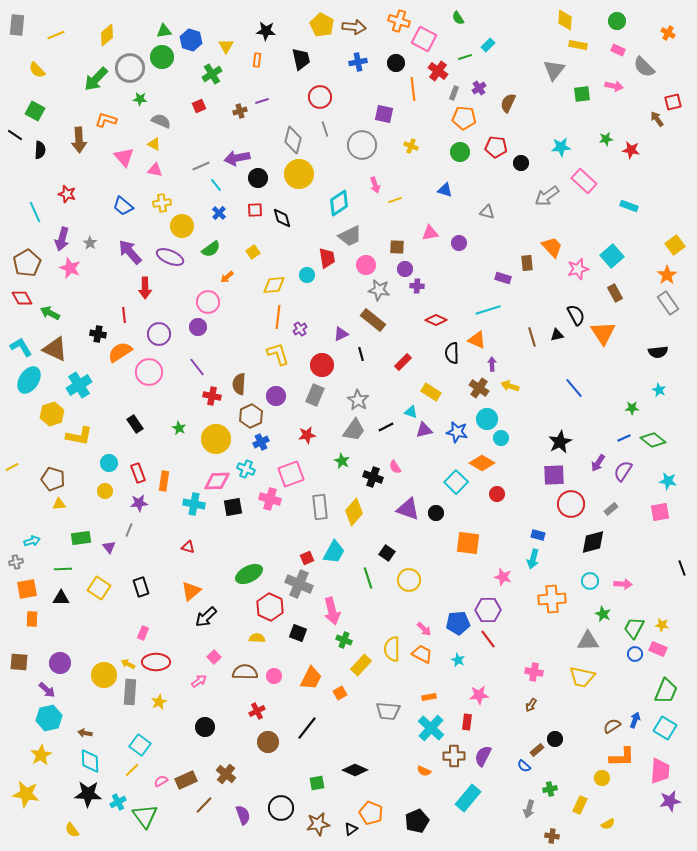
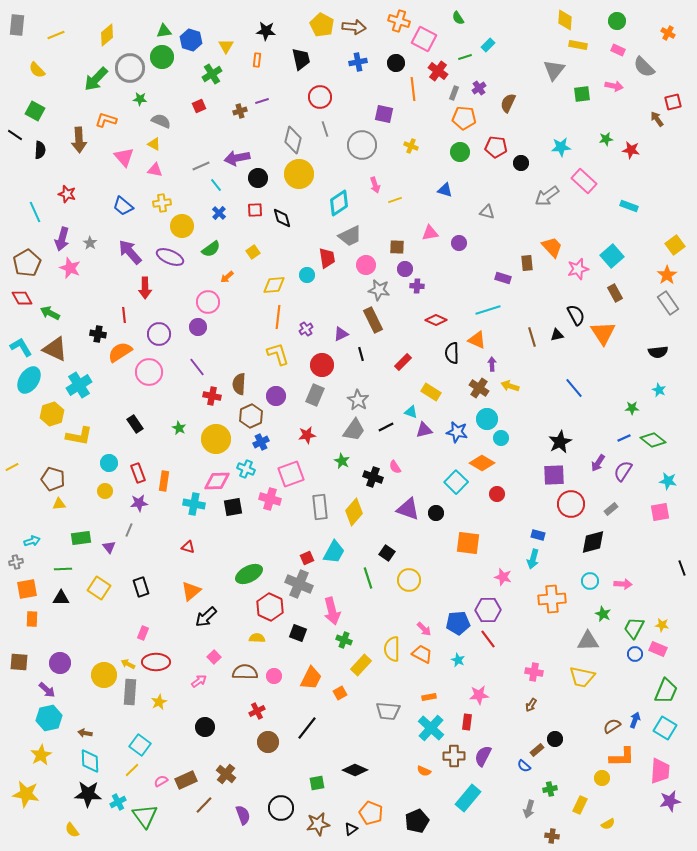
brown rectangle at (373, 320): rotated 25 degrees clockwise
purple cross at (300, 329): moved 6 px right
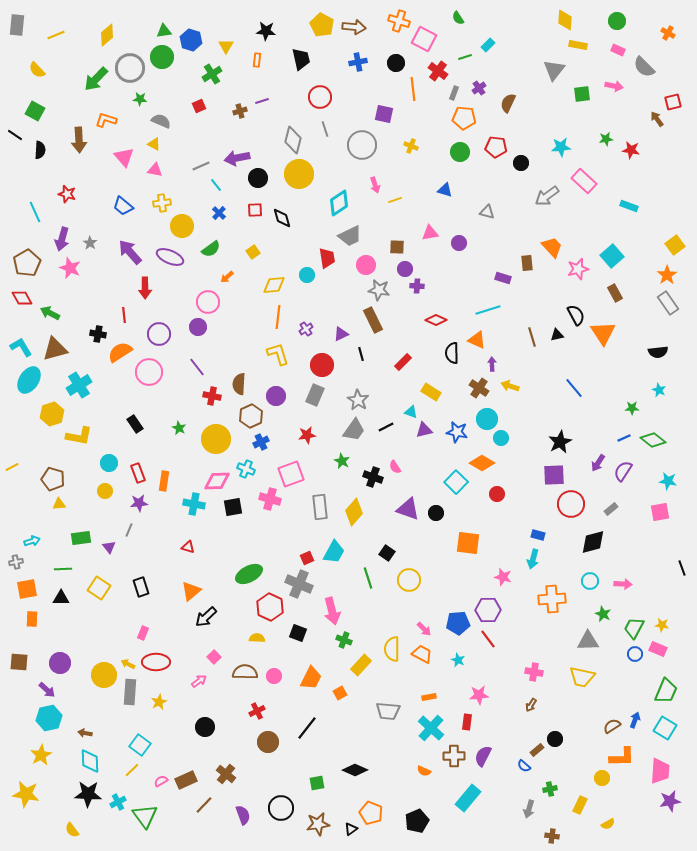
brown triangle at (55, 349): rotated 40 degrees counterclockwise
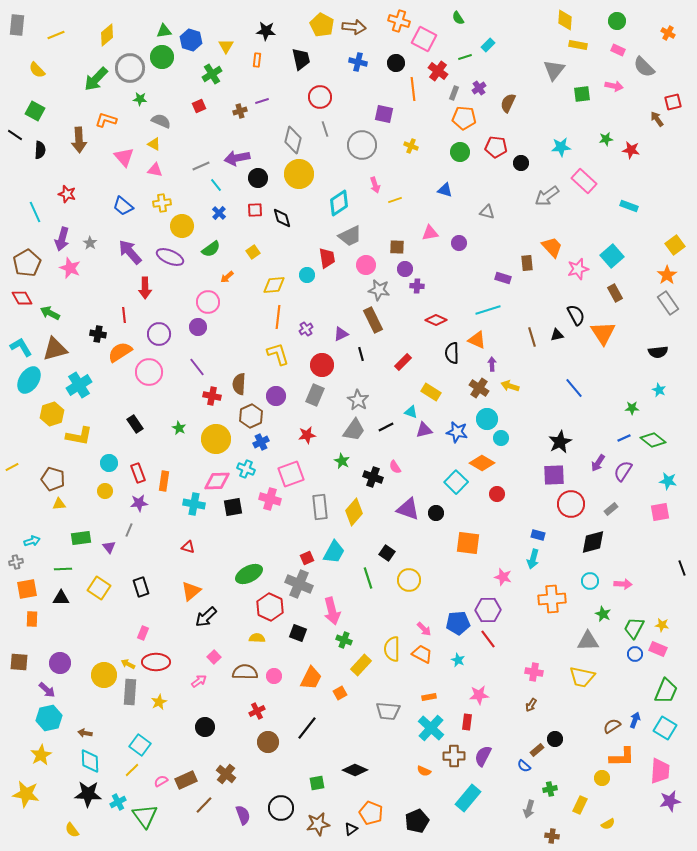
blue cross at (358, 62): rotated 24 degrees clockwise
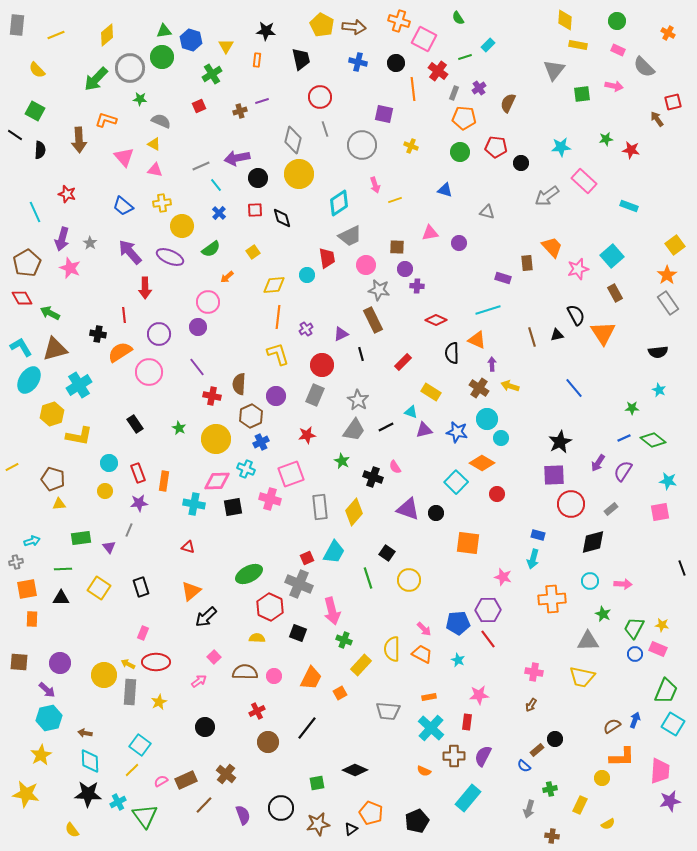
cyan square at (665, 728): moved 8 px right, 4 px up
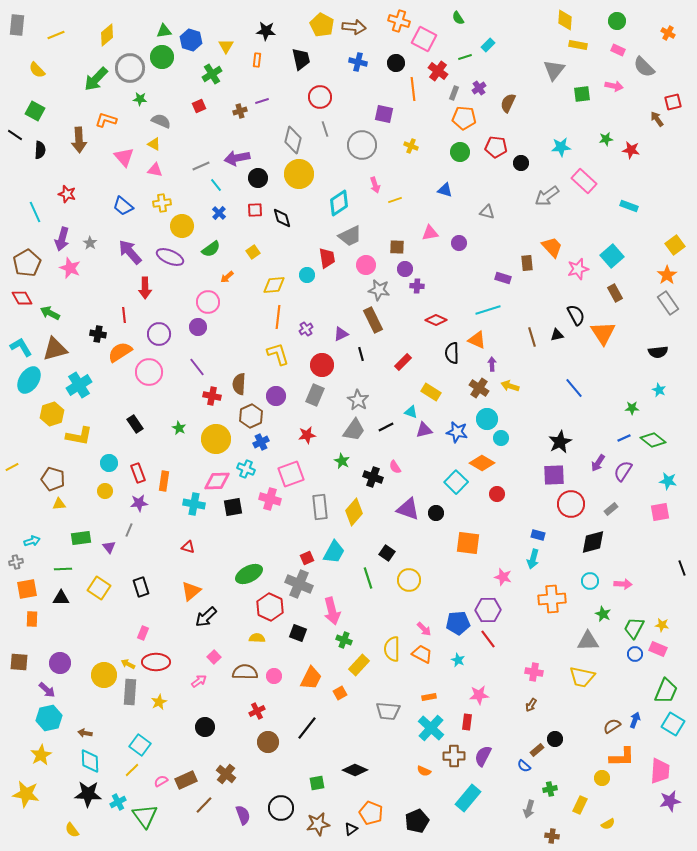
yellow rectangle at (361, 665): moved 2 px left
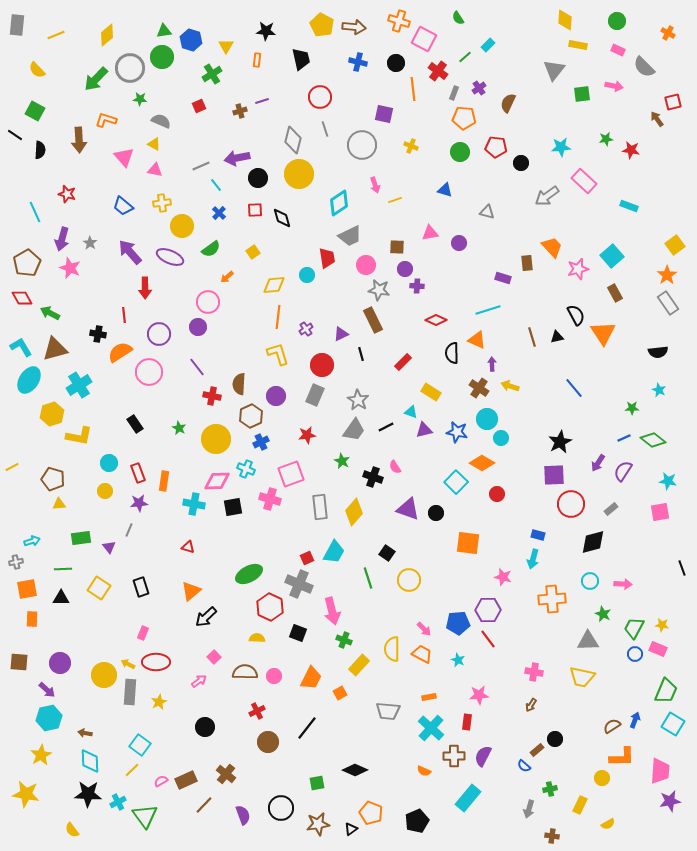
green line at (465, 57): rotated 24 degrees counterclockwise
black triangle at (557, 335): moved 2 px down
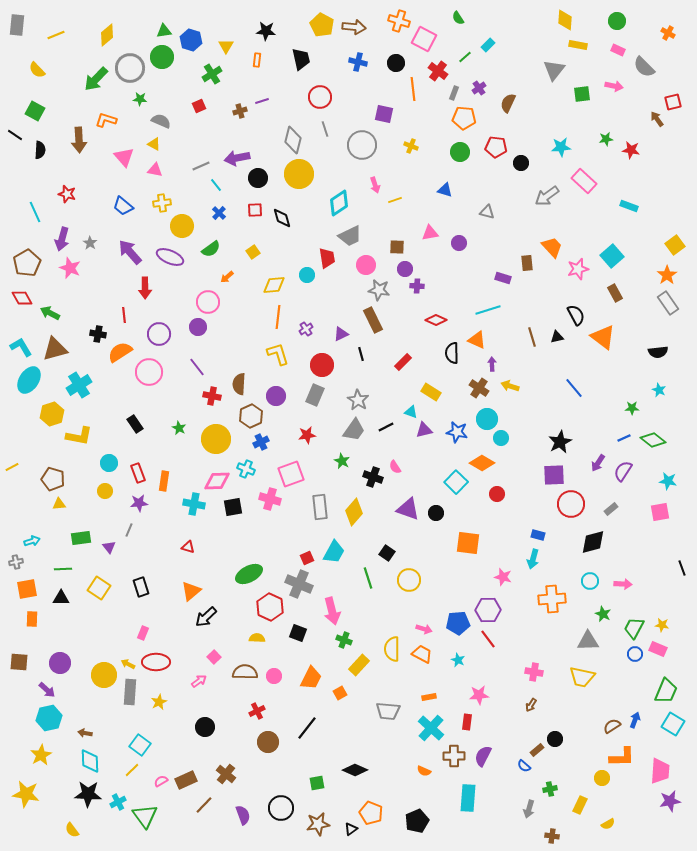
orange triangle at (603, 333): moved 4 px down; rotated 20 degrees counterclockwise
pink arrow at (424, 629): rotated 28 degrees counterclockwise
cyan rectangle at (468, 798): rotated 36 degrees counterclockwise
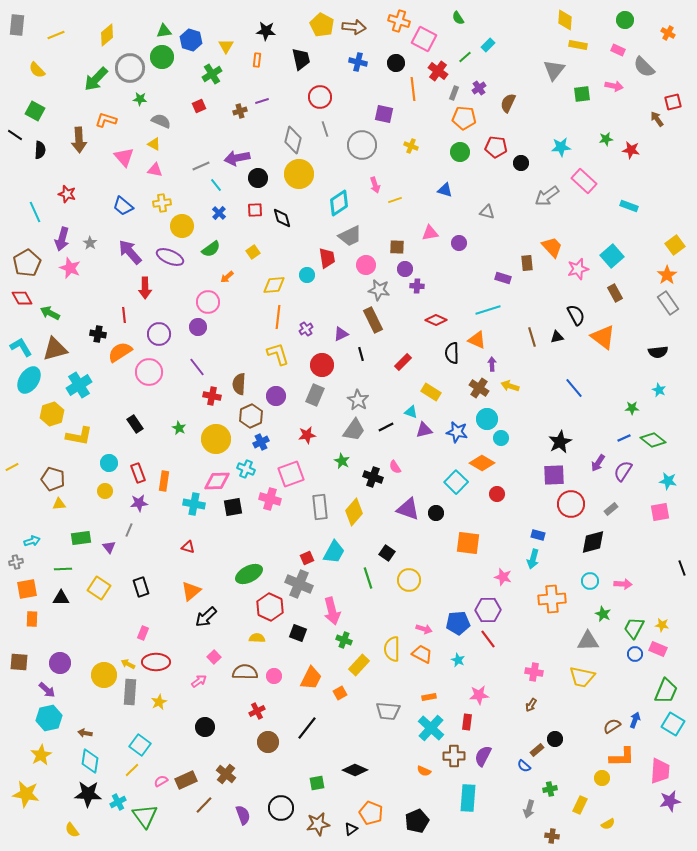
green circle at (617, 21): moved 8 px right, 1 px up
cyan diamond at (90, 761): rotated 10 degrees clockwise
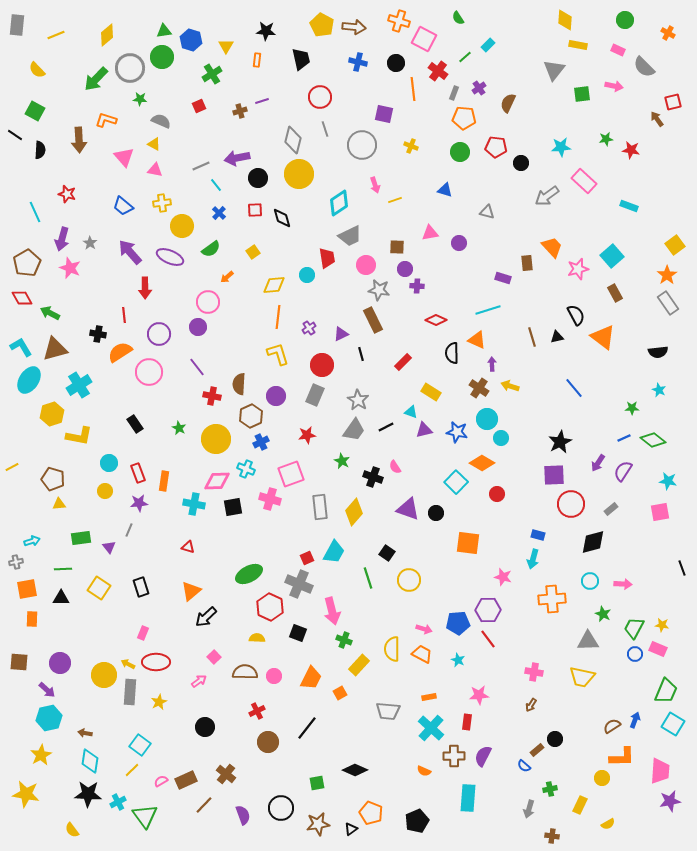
purple cross at (306, 329): moved 3 px right, 1 px up
